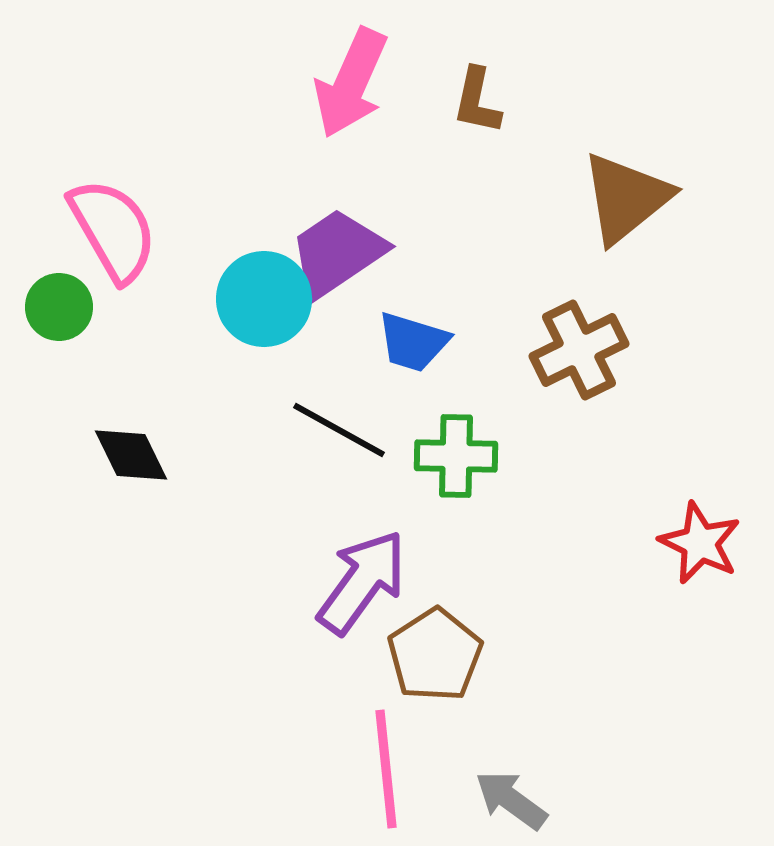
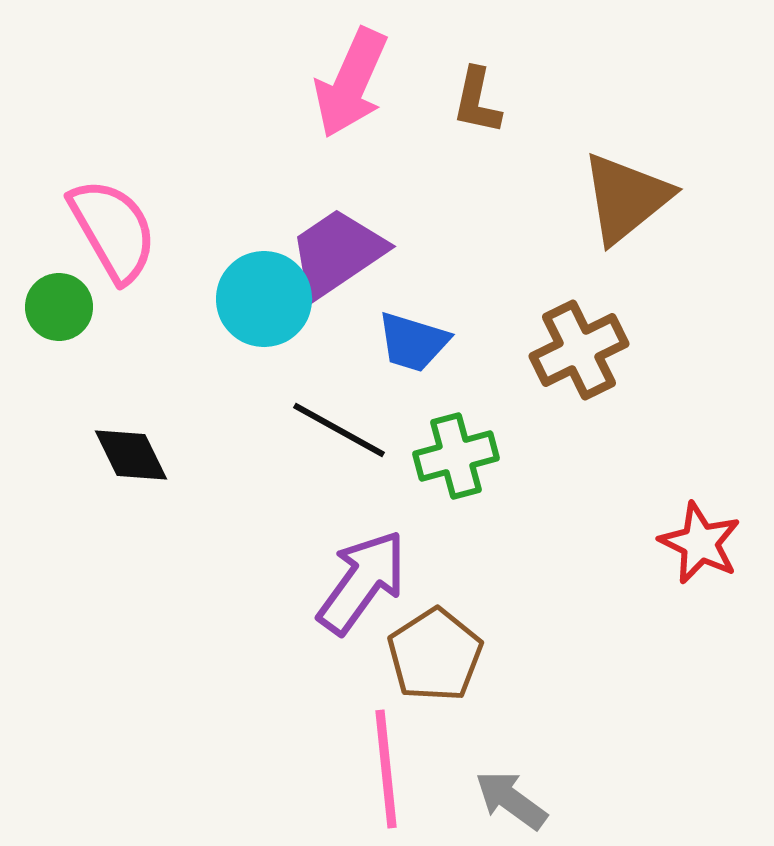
green cross: rotated 16 degrees counterclockwise
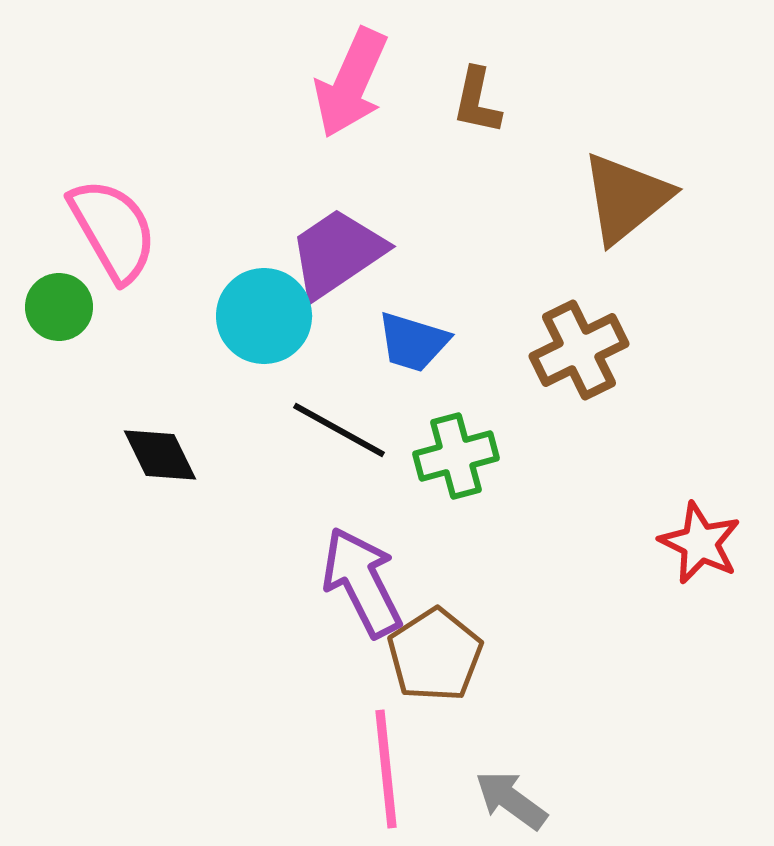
cyan circle: moved 17 px down
black diamond: moved 29 px right
purple arrow: rotated 63 degrees counterclockwise
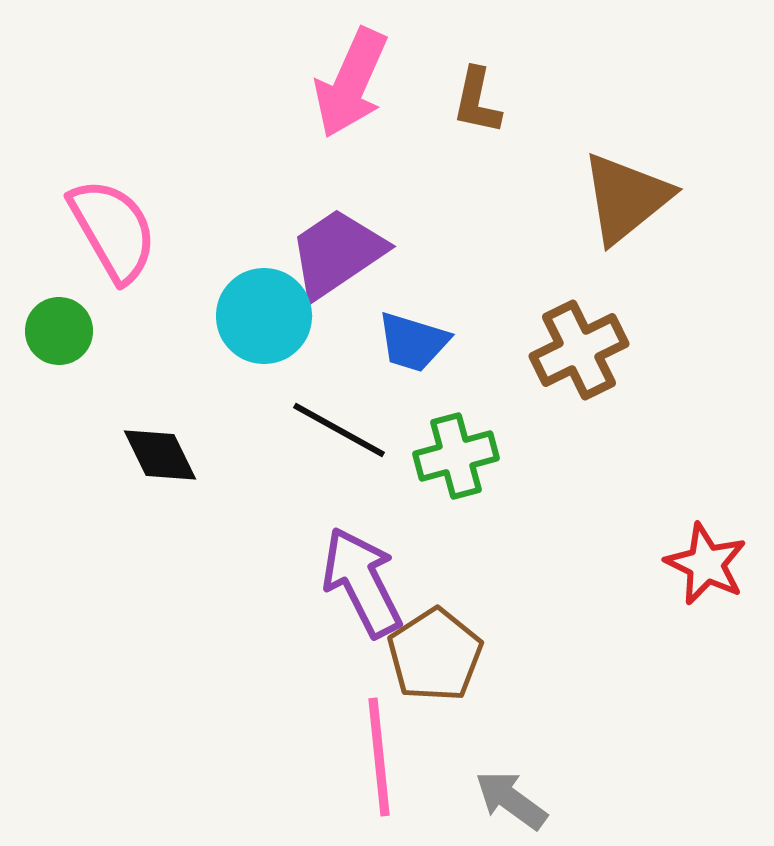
green circle: moved 24 px down
red star: moved 6 px right, 21 px down
pink line: moved 7 px left, 12 px up
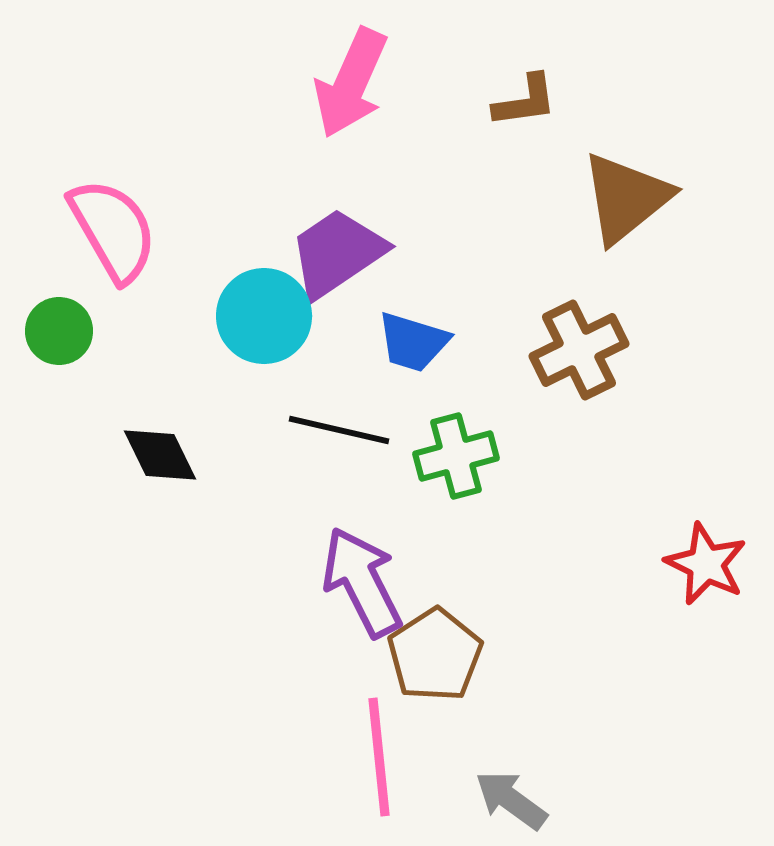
brown L-shape: moved 48 px right; rotated 110 degrees counterclockwise
black line: rotated 16 degrees counterclockwise
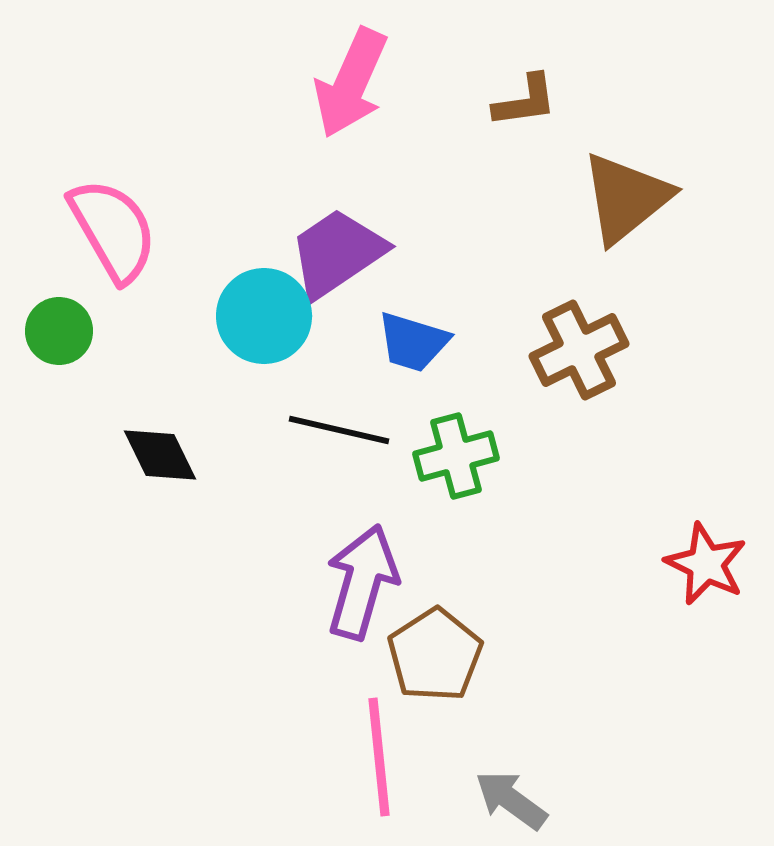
purple arrow: rotated 43 degrees clockwise
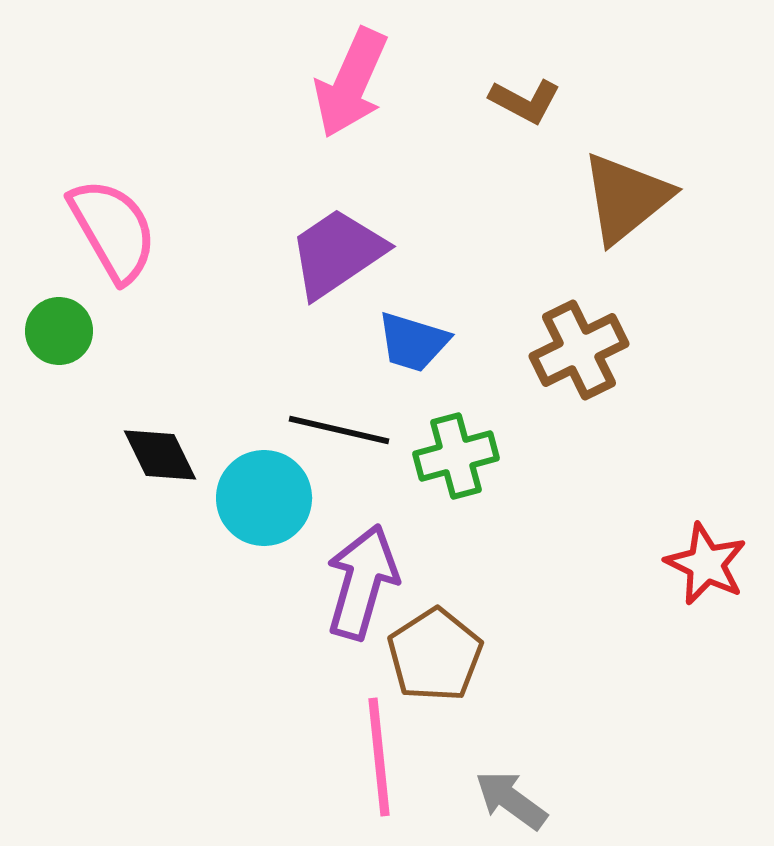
brown L-shape: rotated 36 degrees clockwise
cyan circle: moved 182 px down
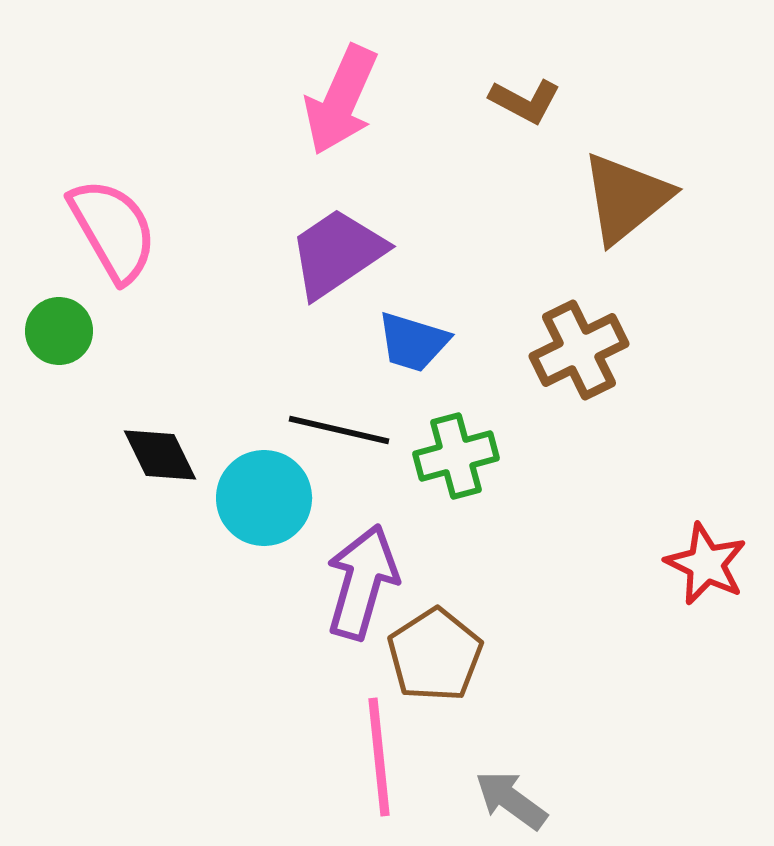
pink arrow: moved 10 px left, 17 px down
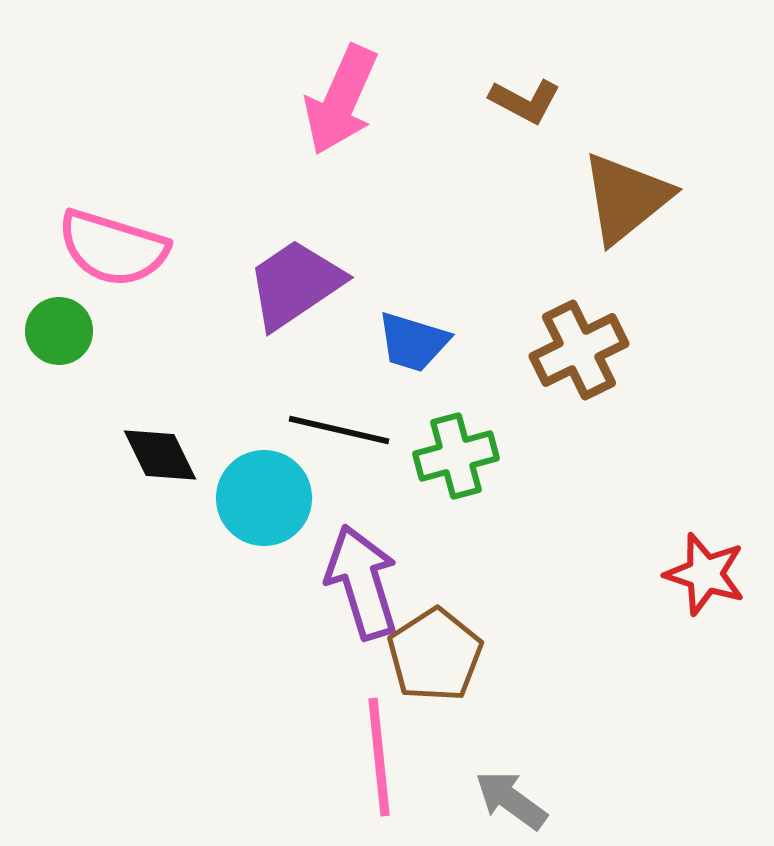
pink semicircle: moved 18 px down; rotated 137 degrees clockwise
purple trapezoid: moved 42 px left, 31 px down
red star: moved 1 px left, 10 px down; rotated 8 degrees counterclockwise
purple arrow: rotated 33 degrees counterclockwise
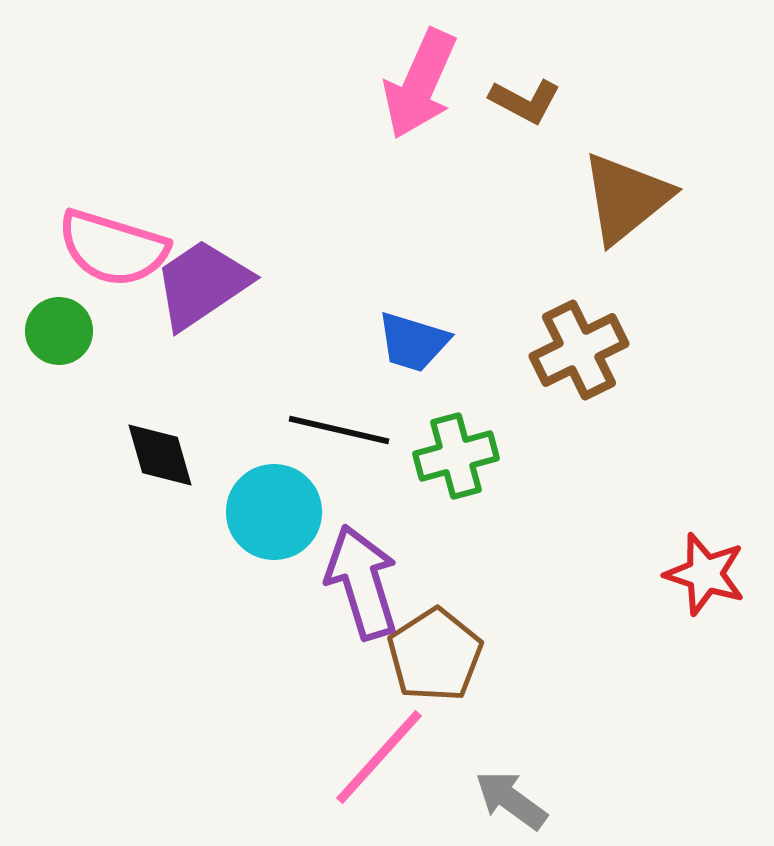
pink arrow: moved 79 px right, 16 px up
purple trapezoid: moved 93 px left
black diamond: rotated 10 degrees clockwise
cyan circle: moved 10 px right, 14 px down
pink line: rotated 48 degrees clockwise
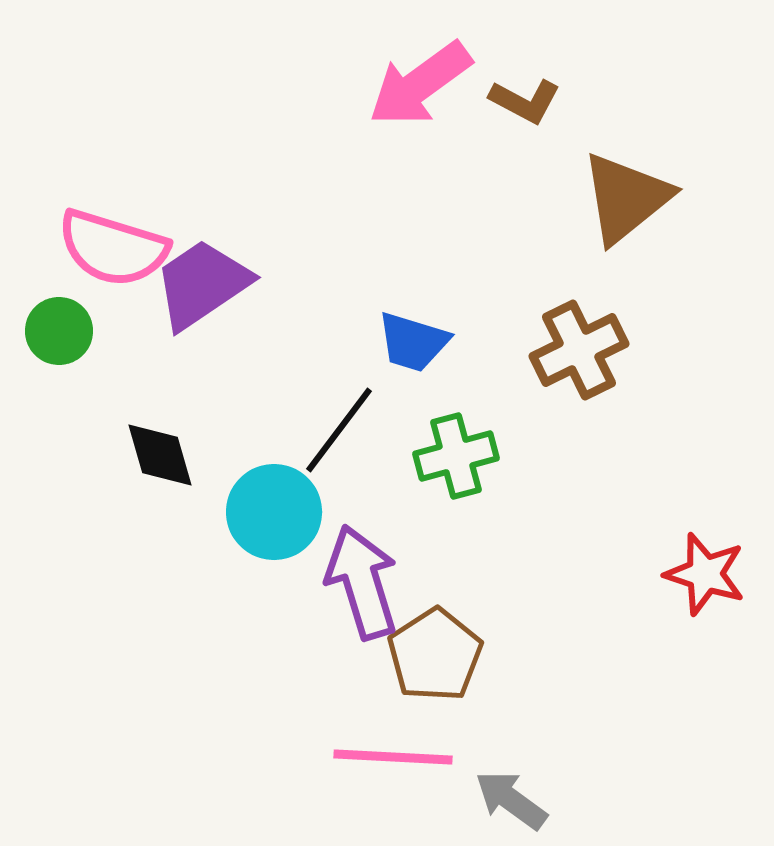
pink arrow: rotated 30 degrees clockwise
black line: rotated 66 degrees counterclockwise
pink line: moved 14 px right; rotated 51 degrees clockwise
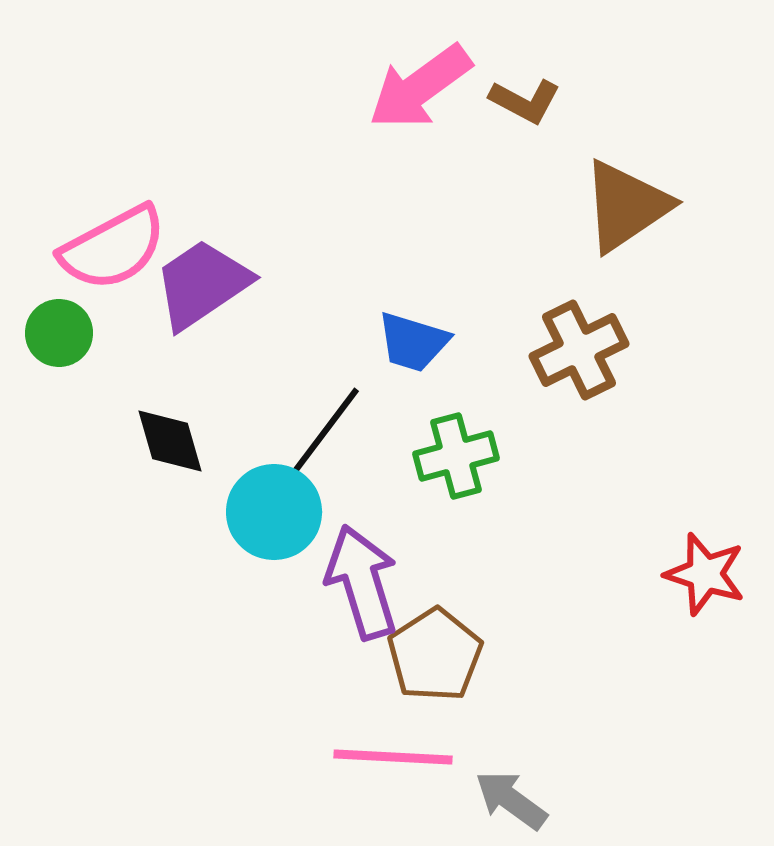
pink arrow: moved 3 px down
brown triangle: moved 8 px down; rotated 5 degrees clockwise
pink semicircle: rotated 45 degrees counterclockwise
green circle: moved 2 px down
black line: moved 13 px left
black diamond: moved 10 px right, 14 px up
